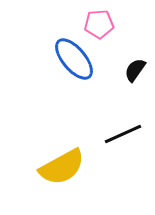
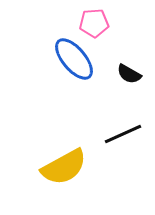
pink pentagon: moved 5 px left, 1 px up
black semicircle: moved 6 px left, 4 px down; rotated 95 degrees counterclockwise
yellow semicircle: moved 2 px right
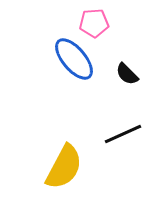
black semicircle: moved 2 px left; rotated 15 degrees clockwise
yellow semicircle: rotated 33 degrees counterclockwise
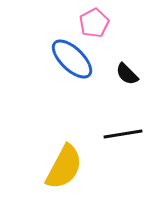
pink pentagon: rotated 24 degrees counterclockwise
blue ellipse: moved 2 px left; rotated 6 degrees counterclockwise
black line: rotated 15 degrees clockwise
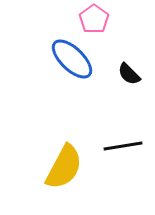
pink pentagon: moved 4 px up; rotated 8 degrees counterclockwise
black semicircle: moved 2 px right
black line: moved 12 px down
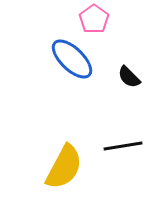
black semicircle: moved 3 px down
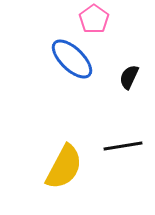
black semicircle: rotated 70 degrees clockwise
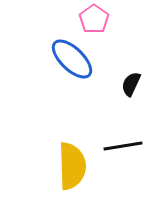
black semicircle: moved 2 px right, 7 px down
yellow semicircle: moved 8 px right, 1 px up; rotated 30 degrees counterclockwise
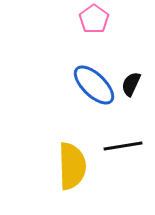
blue ellipse: moved 22 px right, 26 px down
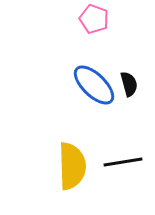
pink pentagon: rotated 16 degrees counterclockwise
black semicircle: moved 2 px left; rotated 140 degrees clockwise
black line: moved 16 px down
